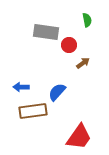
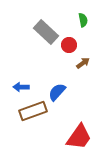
green semicircle: moved 4 px left
gray rectangle: rotated 35 degrees clockwise
brown rectangle: rotated 12 degrees counterclockwise
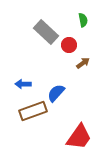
blue arrow: moved 2 px right, 3 px up
blue semicircle: moved 1 px left, 1 px down
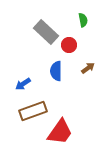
brown arrow: moved 5 px right, 5 px down
blue arrow: rotated 35 degrees counterclockwise
blue semicircle: moved 22 px up; rotated 42 degrees counterclockwise
red trapezoid: moved 19 px left, 5 px up
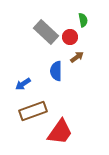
red circle: moved 1 px right, 8 px up
brown arrow: moved 11 px left, 11 px up
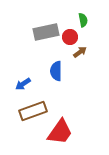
gray rectangle: rotated 55 degrees counterclockwise
brown arrow: moved 3 px right, 5 px up
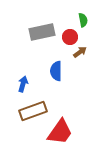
gray rectangle: moved 4 px left
blue arrow: rotated 140 degrees clockwise
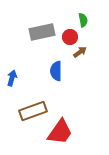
blue arrow: moved 11 px left, 6 px up
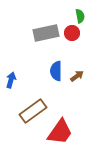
green semicircle: moved 3 px left, 4 px up
gray rectangle: moved 4 px right, 1 px down
red circle: moved 2 px right, 4 px up
brown arrow: moved 3 px left, 24 px down
blue arrow: moved 1 px left, 2 px down
brown rectangle: rotated 16 degrees counterclockwise
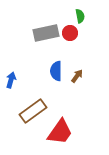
red circle: moved 2 px left
brown arrow: rotated 16 degrees counterclockwise
